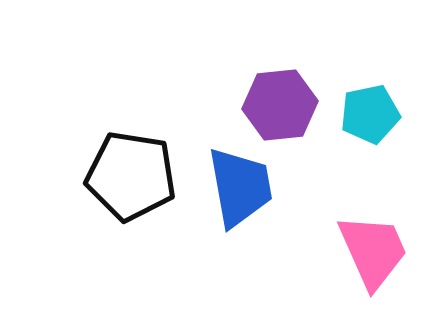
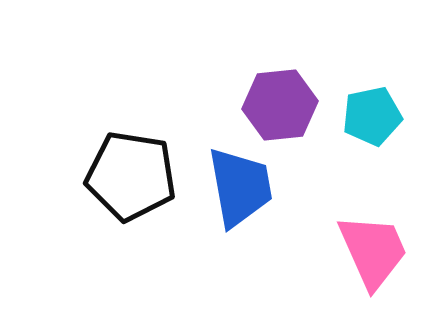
cyan pentagon: moved 2 px right, 2 px down
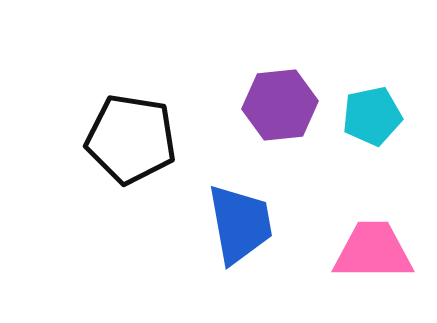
black pentagon: moved 37 px up
blue trapezoid: moved 37 px down
pink trapezoid: rotated 66 degrees counterclockwise
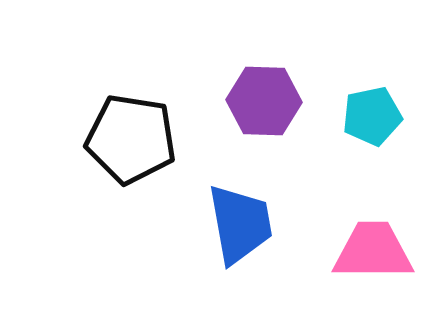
purple hexagon: moved 16 px left, 4 px up; rotated 8 degrees clockwise
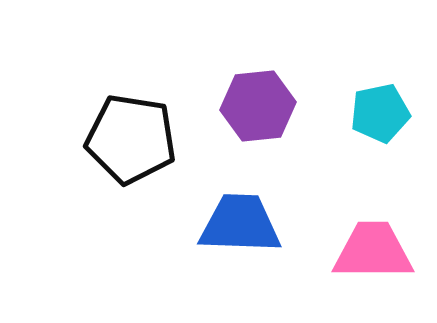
purple hexagon: moved 6 px left, 5 px down; rotated 8 degrees counterclockwise
cyan pentagon: moved 8 px right, 3 px up
blue trapezoid: rotated 78 degrees counterclockwise
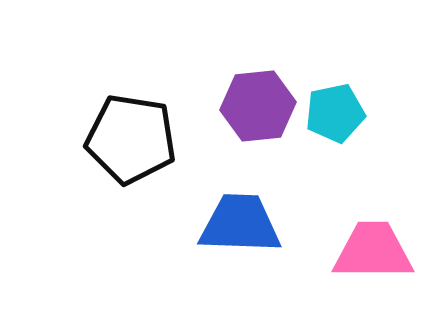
cyan pentagon: moved 45 px left
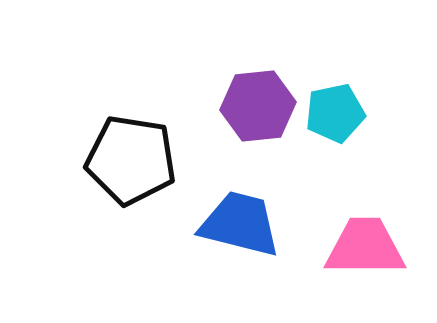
black pentagon: moved 21 px down
blue trapezoid: rotated 12 degrees clockwise
pink trapezoid: moved 8 px left, 4 px up
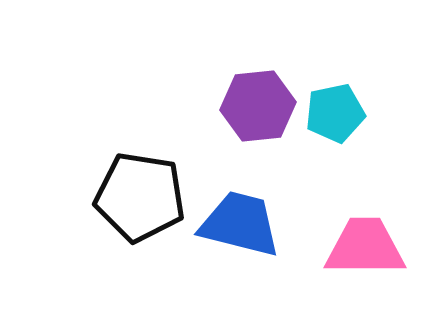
black pentagon: moved 9 px right, 37 px down
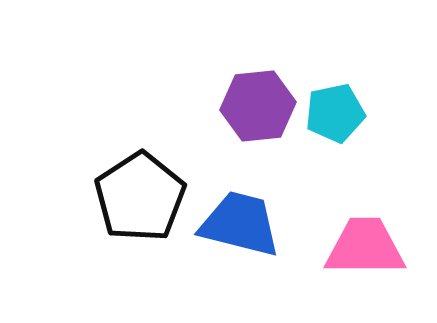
black pentagon: rotated 30 degrees clockwise
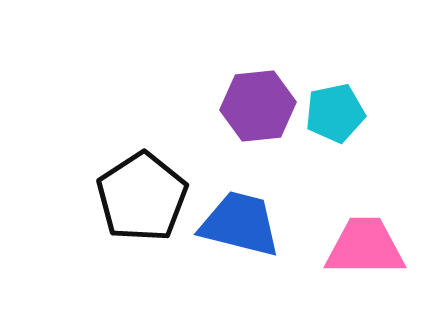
black pentagon: moved 2 px right
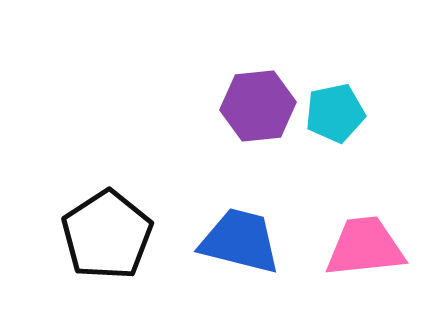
black pentagon: moved 35 px left, 38 px down
blue trapezoid: moved 17 px down
pink trapezoid: rotated 6 degrees counterclockwise
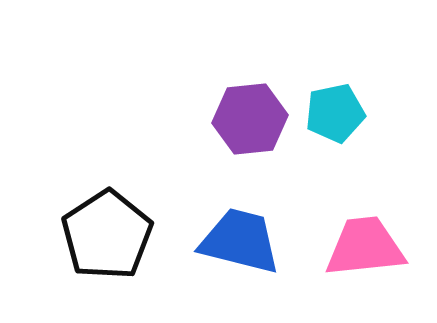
purple hexagon: moved 8 px left, 13 px down
